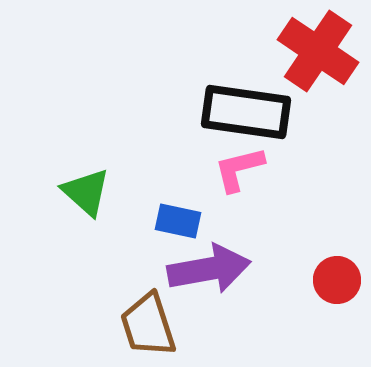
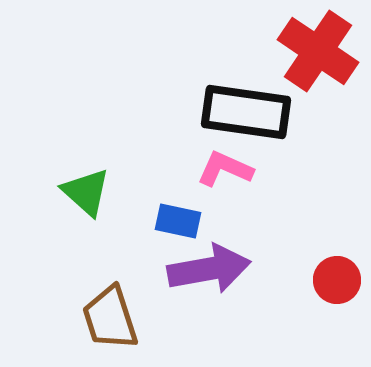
pink L-shape: moved 14 px left; rotated 38 degrees clockwise
brown trapezoid: moved 38 px left, 7 px up
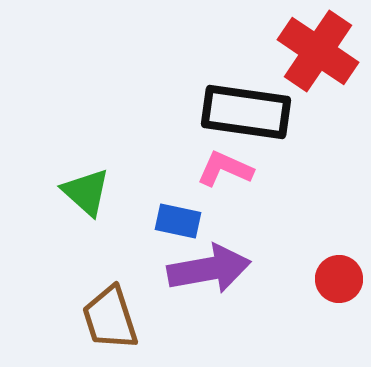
red circle: moved 2 px right, 1 px up
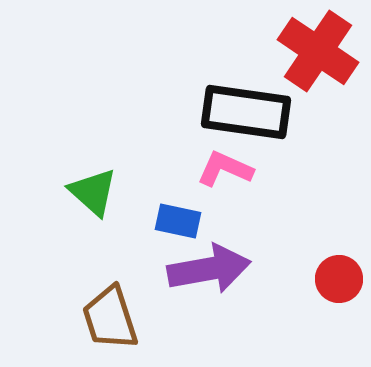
green triangle: moved 7 px right
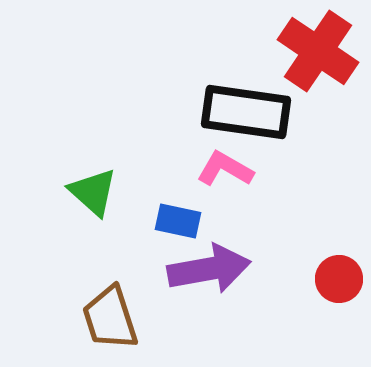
pink L-shape: rotated 6 degrees clockwise
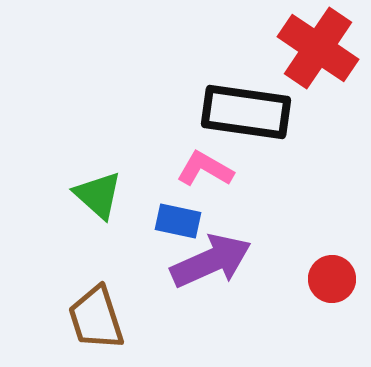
red cross: moved 3 px up
pink L-shape: moved 20 px left
green triangle: moved 5 px right, 3 px down
purple arrow: moved 2 px right, 8 px up; rotated 14 degrees counterclockwise
red circle: moved 7 px left
brown trapezoid: moved 14 px left
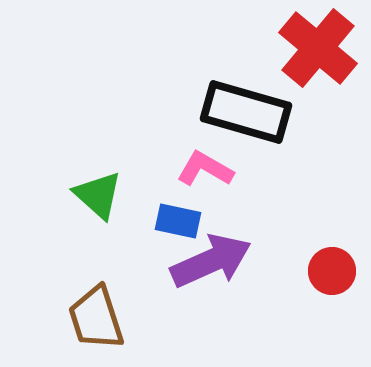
red cross: rotated 6 degrees clockwise
black rectangle: rotated 8 degrees clockwise
red circle: moved 8 px up
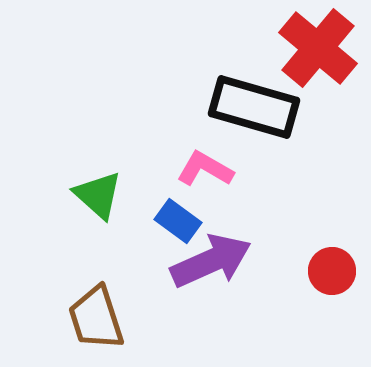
black rectangle: moved 8 px right, 5 px up
blue rectangle: rotated 24 degrees clockwise
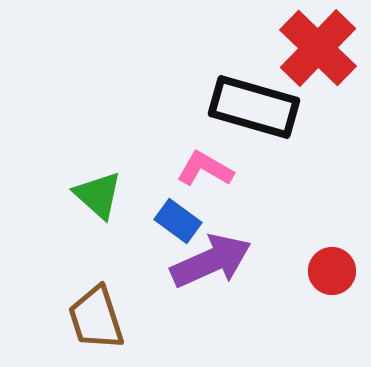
red cross: rotated 4 degrees clockwise
